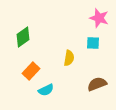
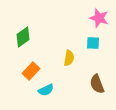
brown semicircle: rotated 90 degrees counterclockwise
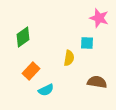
cyan square: moved 6 px left
brown semicircle: moved 2 px up; rotated 120 degrees clockwise
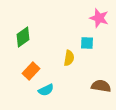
brown semicircle: moved 4 px right, 4 px down
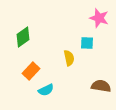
yellow semicircle: rotated 21 degrees counterclockwise
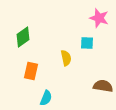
yellow semicircle: moved 3 px left
orange rectangle: rotated 30 degrees counterclockwise
brown semicircle: moved 2 px right
cyan semicircle: moved 8 px down; rotated 42 degrees counterclockwise
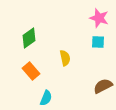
green diamond: moved 6 px right, 1 px down
cyan square: moved 11 px right, 1 px up
yellow semicircle: moved 1 px left
orange rectangle: rotated 54 degrees counterclockwise
brown semicircle: rotated 36 degrees counterclockwise
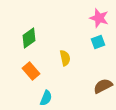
cyan square: rotated 24 degrees counterclockwise
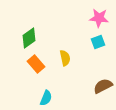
pink star: rotated 12 degrees counterclockwise
orange rectangle: moved 5 px right, 7 px up
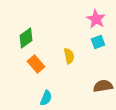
pink star: moved 3 px left, 1 px down; rotated 24 degrees clockwise
green diamond: moved 3 px left
yellow semicircle: moved 4 px right, 2 px up
brown semicircle: rotated 18 degrees clockwise
